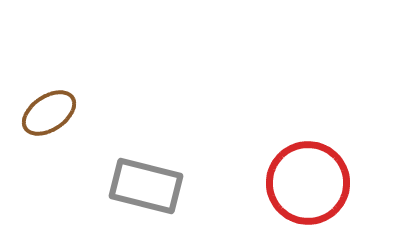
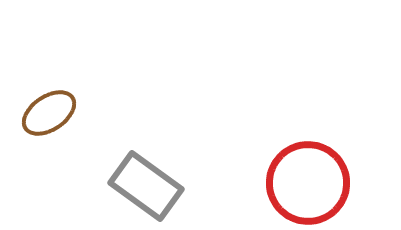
gray rectangle: rotated 22 degrees clockwise
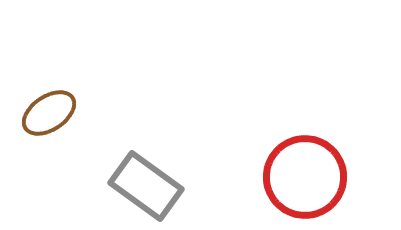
red circle: moved 3 px left, 6 px up
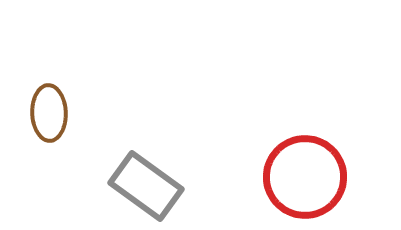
brown ellipse: rotated 58 degrees counterclockwise
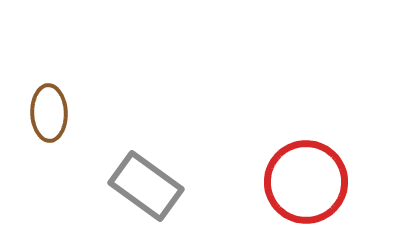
red circle: moved 1 px right, 5 px down
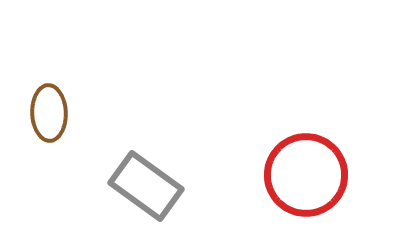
red circle: moved 7 px up
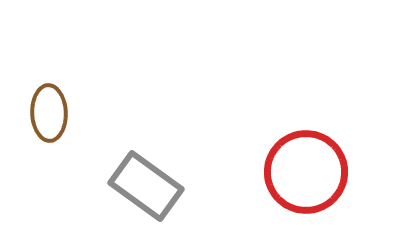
red circle: moved 3 px up
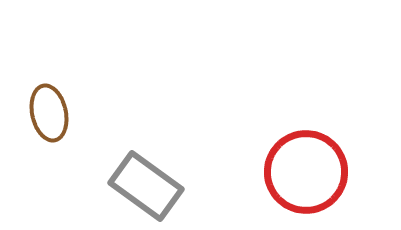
brown ellipse: rotated 10 degrees counterclockwise
